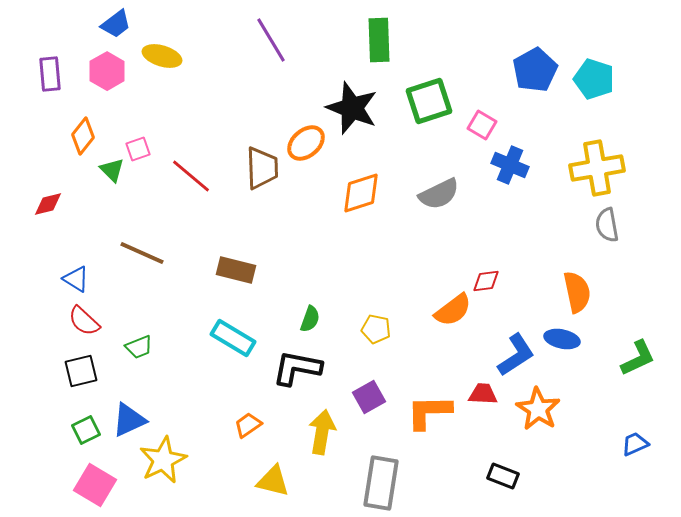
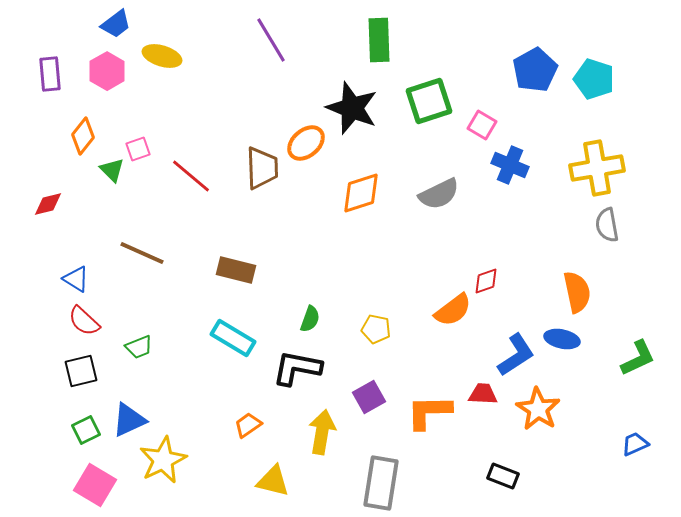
red diamond at (486, 281): rotated 12 degrees counterclockwise
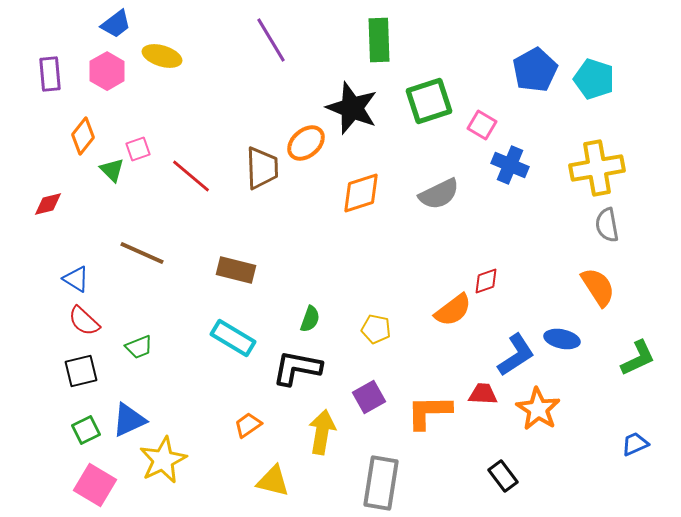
orange semicircle at (577, 292): moved 21 px right, 5 px up; rotated 21 degrees counterclockwise
black rectangle at (503, 476): rotated 32 degrees clockwise
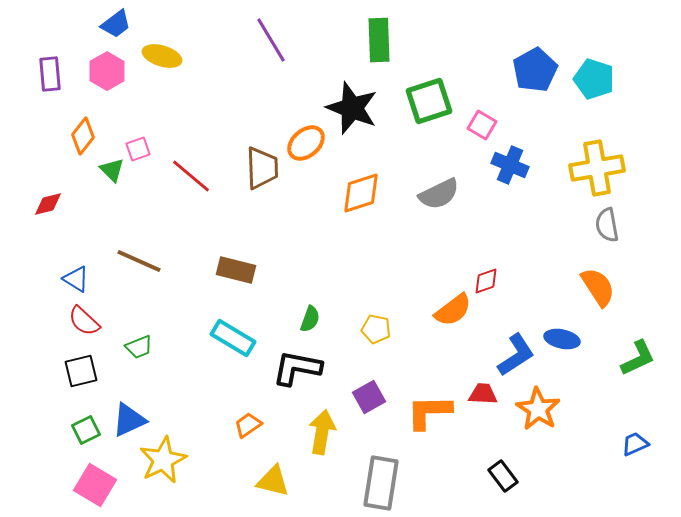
brown line at (142, 253): moved 3 px left, 8 px down
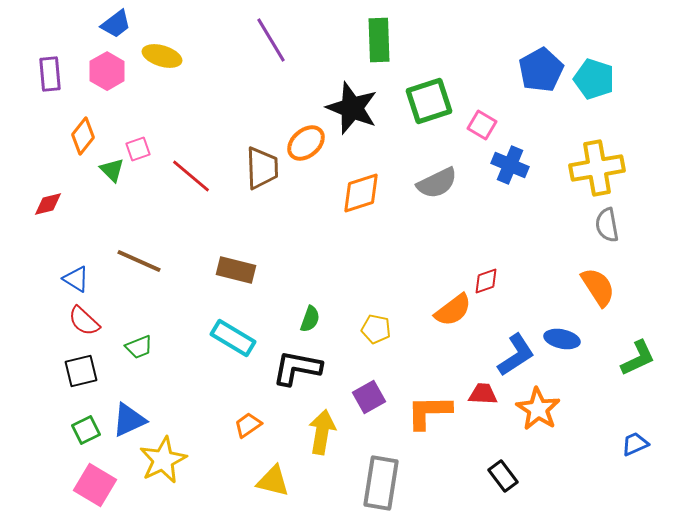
blue pentagon at (535, 70): moved 6 px right
gray semicircle at (439, 194): moved 2 px left, 11 px up
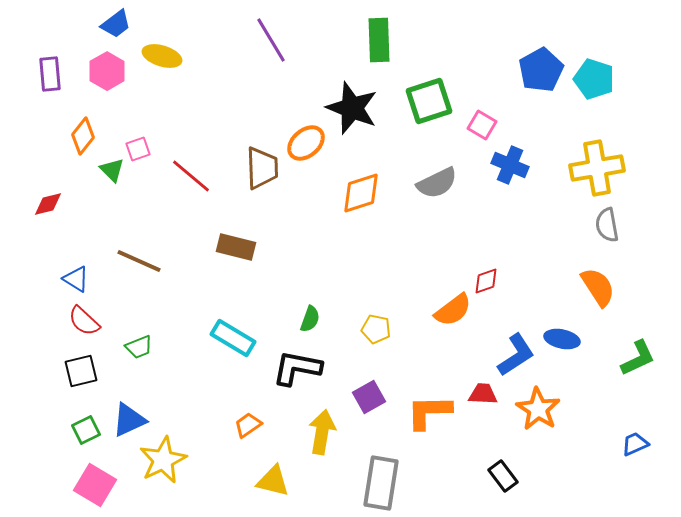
brown rectangle at (236, 270): moved 23 px up
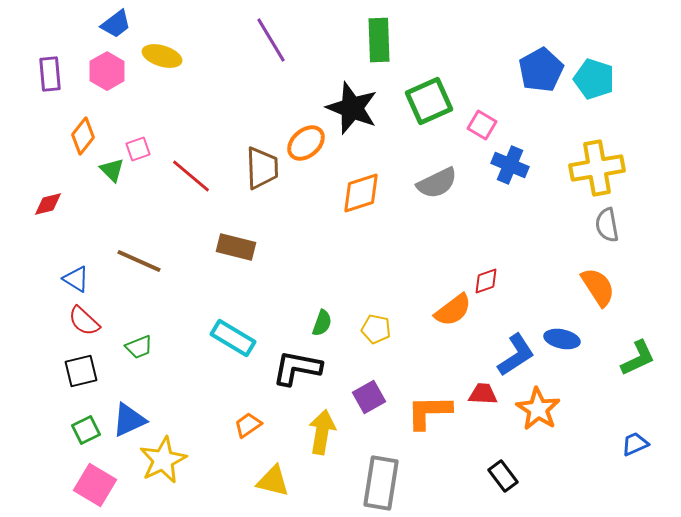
green square at (429, 101): rotated 6 degrees counterclockwise
green semicircle at (310, 319): moved 12 px right, 4 px down
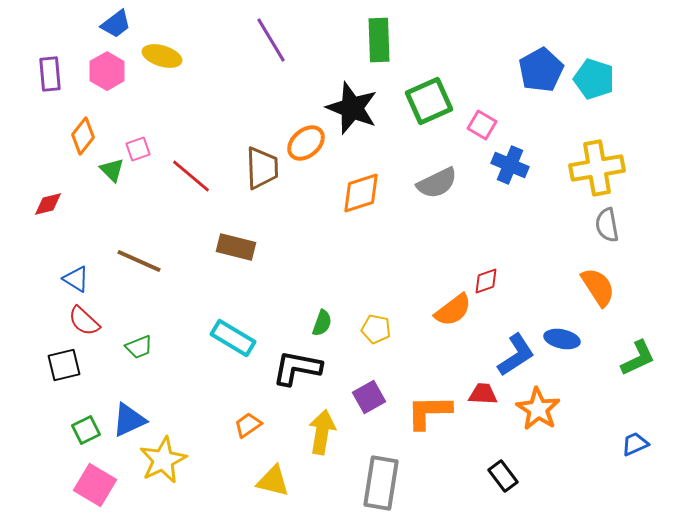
black square at (81, 371): moved 17 px left, 6 px up
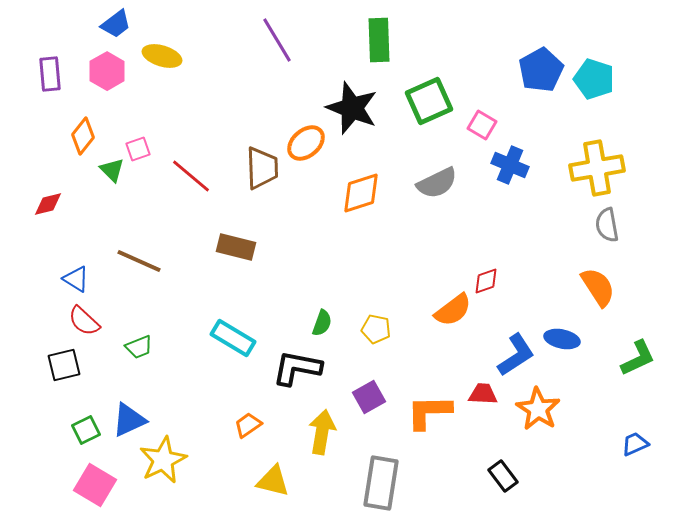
purple line at (271, 40): moved 6 px right
